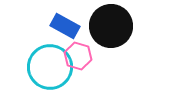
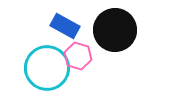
black circle: moved 4 px right, 4 px down
cyan circle: moved 3 px left, 1 px down
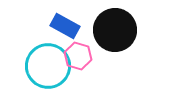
cyan circle: moved 1 px right, 2 px up
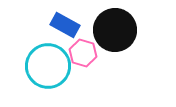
blue rectangle: moved 1 px up
pink hexagon: moved 5 px right, 3 px up
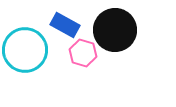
cyan circle: moved 23 px left, 16 px up
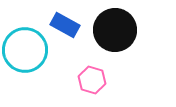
pink hexagon: moved 9 px right, 27 px down
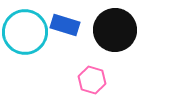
blue rectangle: rotated 12 degrees counterclockwise
cyan circle: moved 18 px up
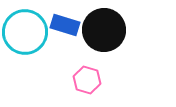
black circle: moved 11 px left
pink hexagon: moved 5 px left
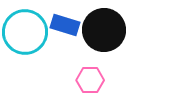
pink hexagon: moved 3 px right; rotated 16 degrees counterclockwise
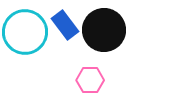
blue rectangle: rotated 36 degrees clockwise
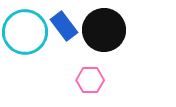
blue rectangle: moved 1 px left, 1 px down
